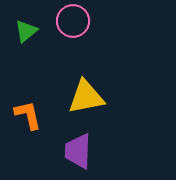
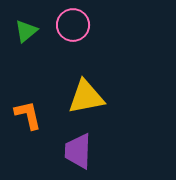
pink circle: moved 4 px down
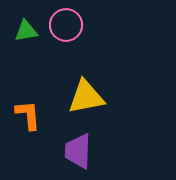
pink circle: moved 7 px left
green triangle: rotated 30 degrees clockwise
orange L-shape: rotated 8 degrees clockwise
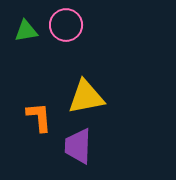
orange L-shape: moved 11 px right, 2 px down
purple trapezoid: moved 5 px up
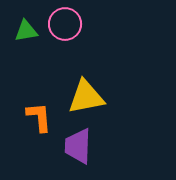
pink circle: moved 1 px left, 1 px up
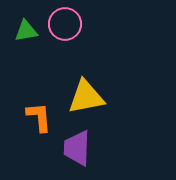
purple trapezoid: moved 1 px left, 2 px down
